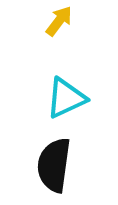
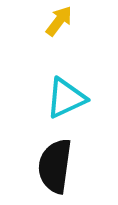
black semicircle: moved 1 px right, 1 px down
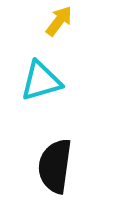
cyan triangle: moved 25 px left, 17 px up; rotated 9 degrees clockwise
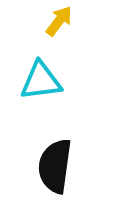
cyan triangle: rotated 9 degrees clockwise
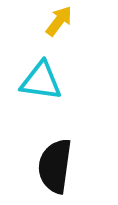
cyan triangle: rotated 15 degrees clockwise
